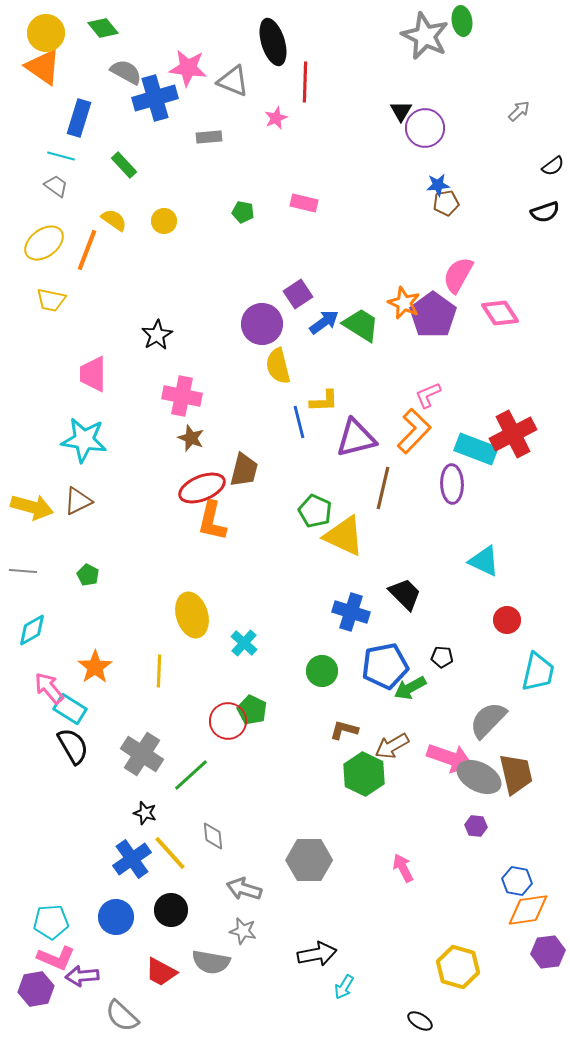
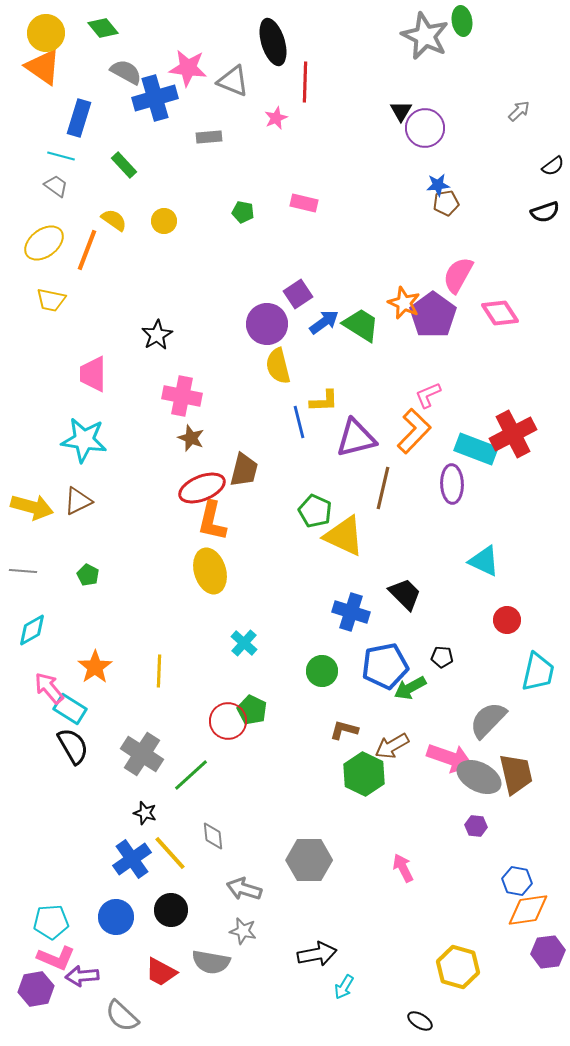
purple circle at (262, 324): moved 5 px right
yellow ellipse at (192, 615): moved 18 px right, 44 px up
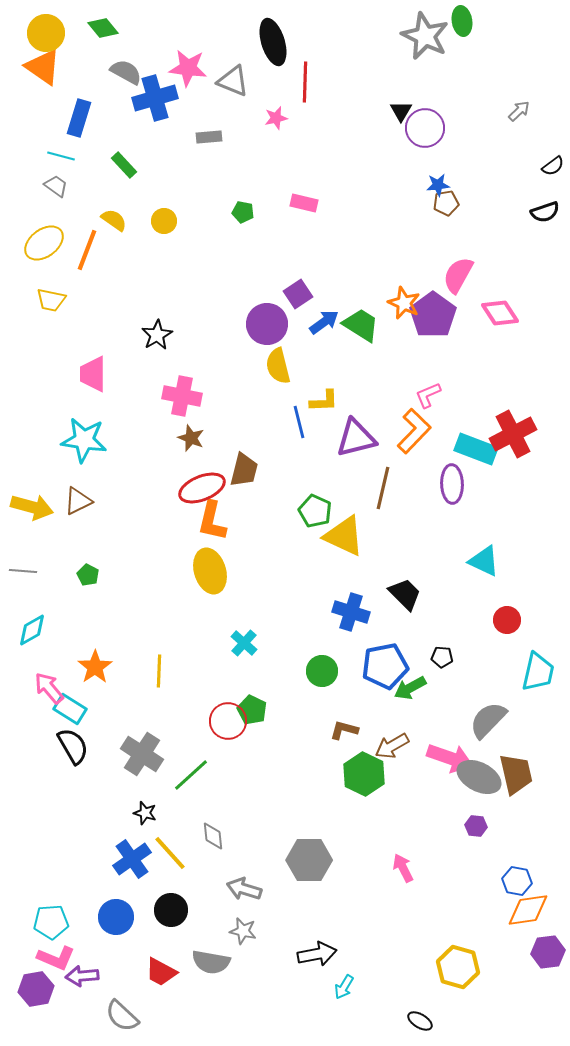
pink star at (276, 118): rotated 10 degrees clockwise
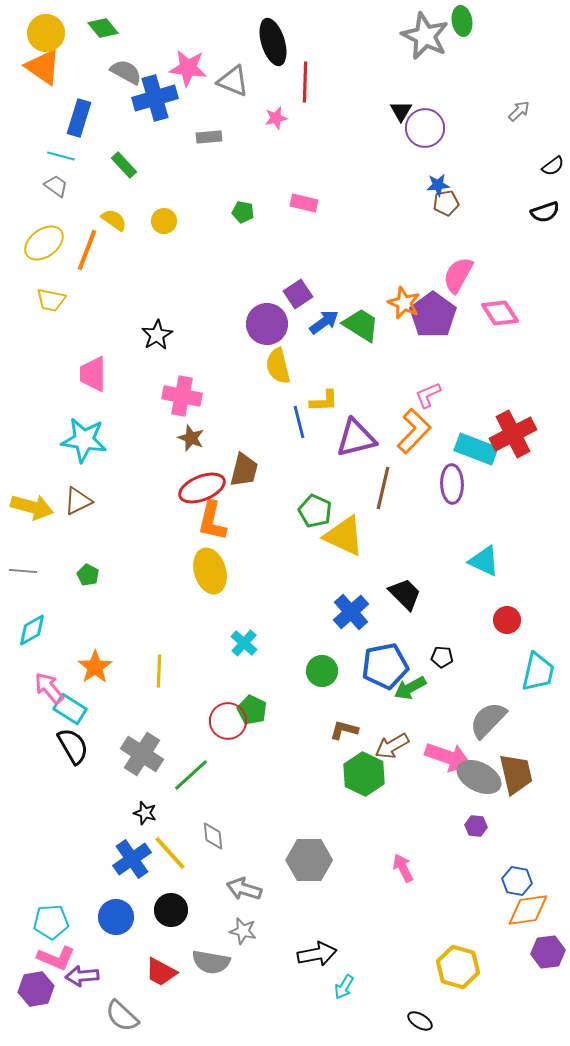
blue cross at (351, 612): rotated 30 degrees clockwise
pink arrow at (450, 758): moved 2 px left, 1 px up
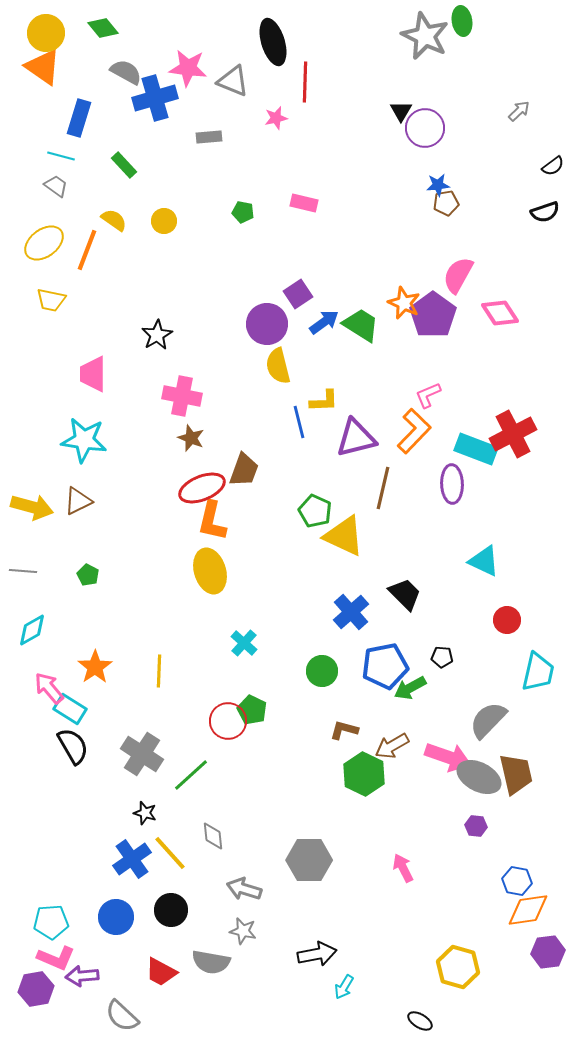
brown trapezoid at (244, 470): rotated 6 degrees clockwise
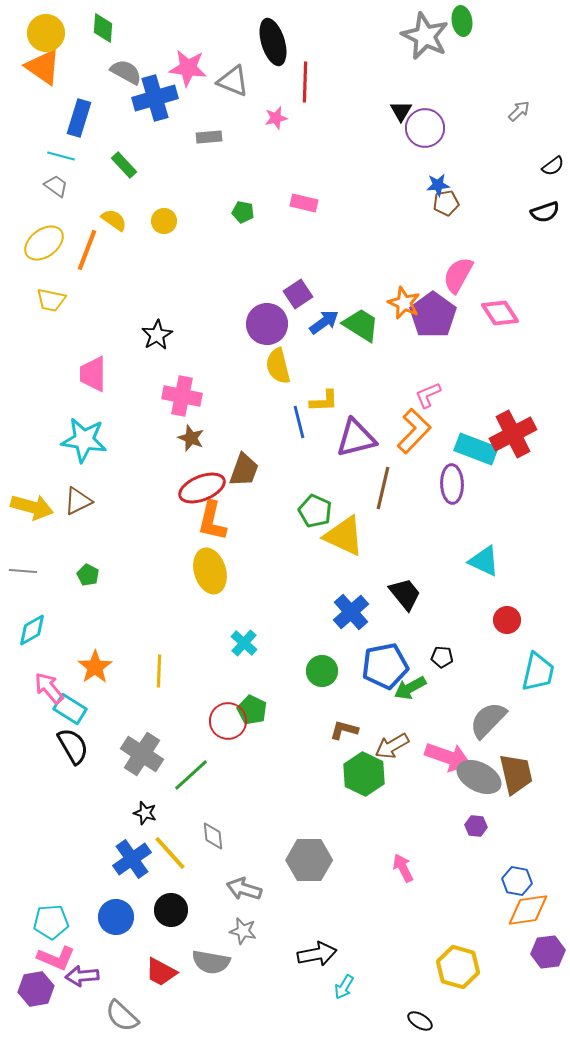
green diamond at (103, 28): rotated 44 degrees clockwise
black trapezoid at (405, 594): rotated 6 degrees clockwise
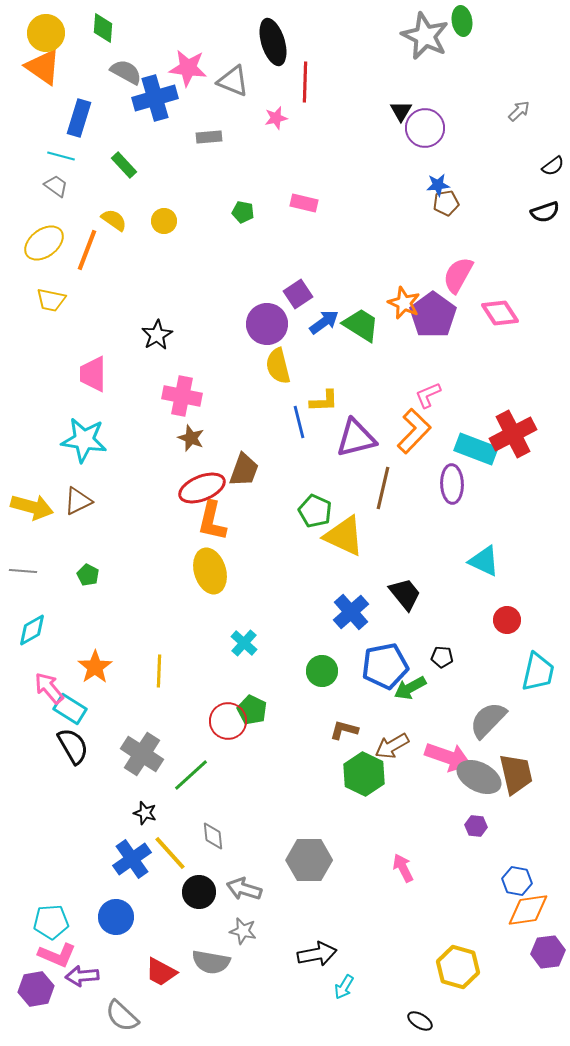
black circle at (171, 910): moved 28 px right, 18 px up
pink L-shape at (56, 958): moved 1 px right, 3 px up
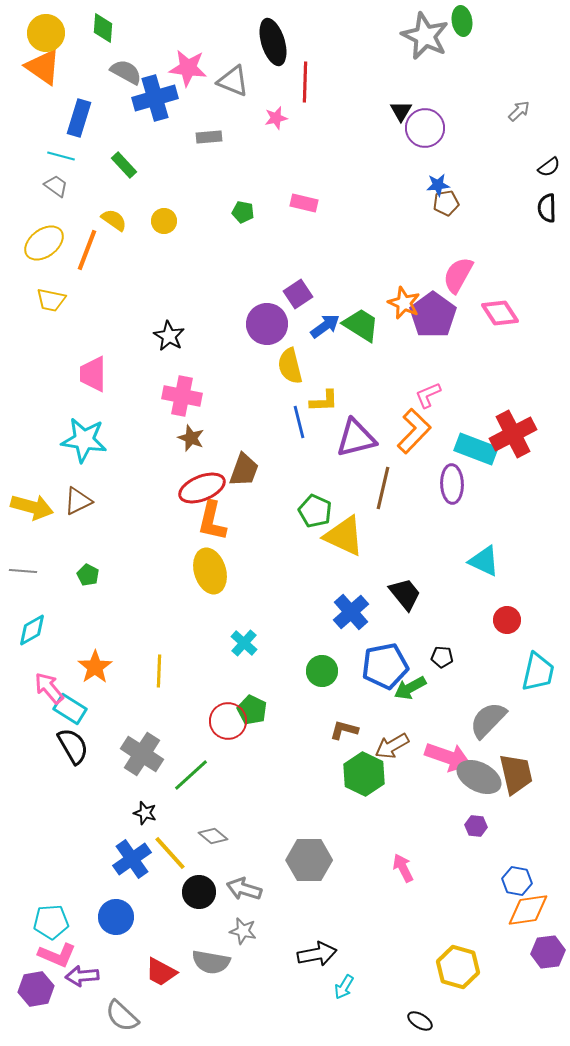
black semicircle at (553, 166): moved 4 px left, 1 px down
black semicircle at (545, 212): moved 2 px right, 4 px up; rotated 108 degrees clockwise
blue arrow at (324, 322): moved 1 px right, 4 px down
black star at (157, 335): moved 12 px right, 1 px down; rotated 12 degrees counterclockwise
yellow semicircle at (278, 366): moved 12 px right
gray diamond at (213, 836): rotated 44 degrees counterclockwise
